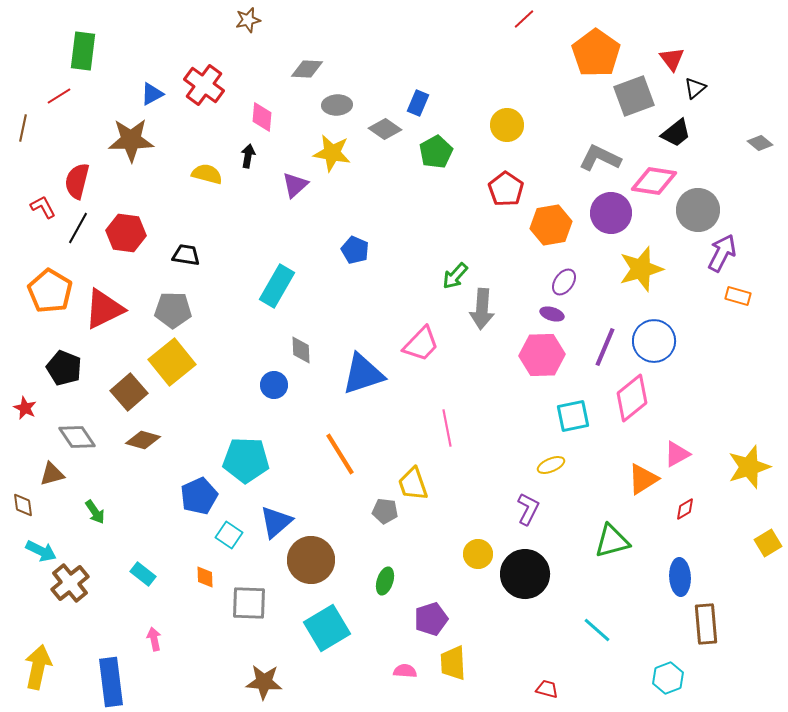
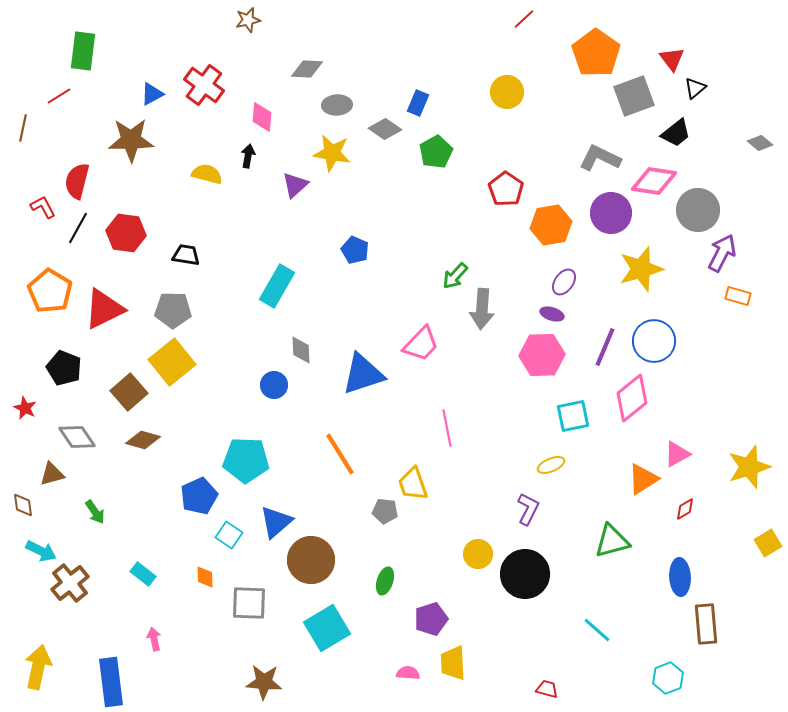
yellow circle at (507, 125): moved 33 px up
pink semicircle at (405, 671): moved 3 px right, 2 px down
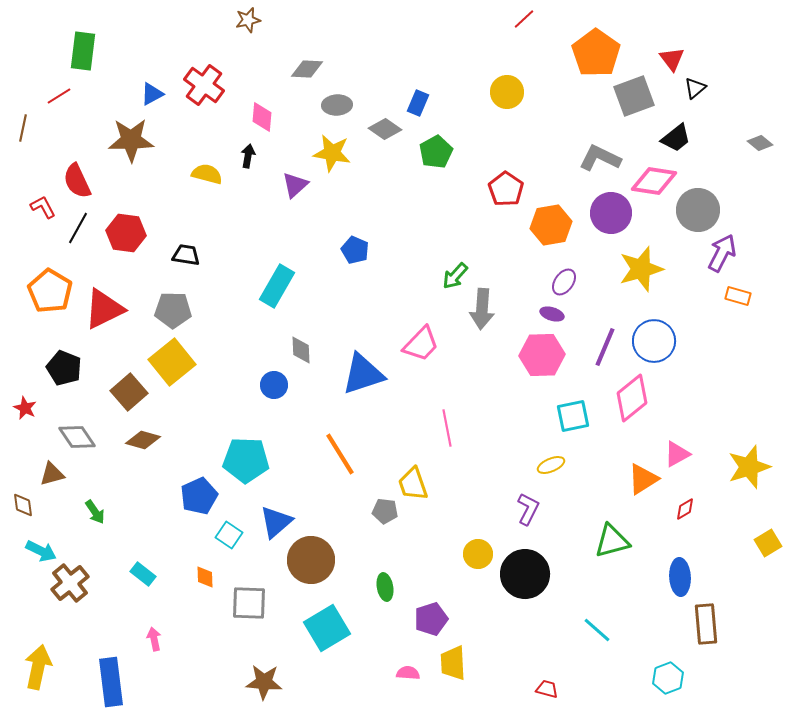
black trapezoid at (676, 133): moved 5 px down
red semicircle at (77, 181): rotated 39 degrees counterclockwise
green ellipse at (385, 581): moved 6 px down; rotated 28 degrees counterclockwise
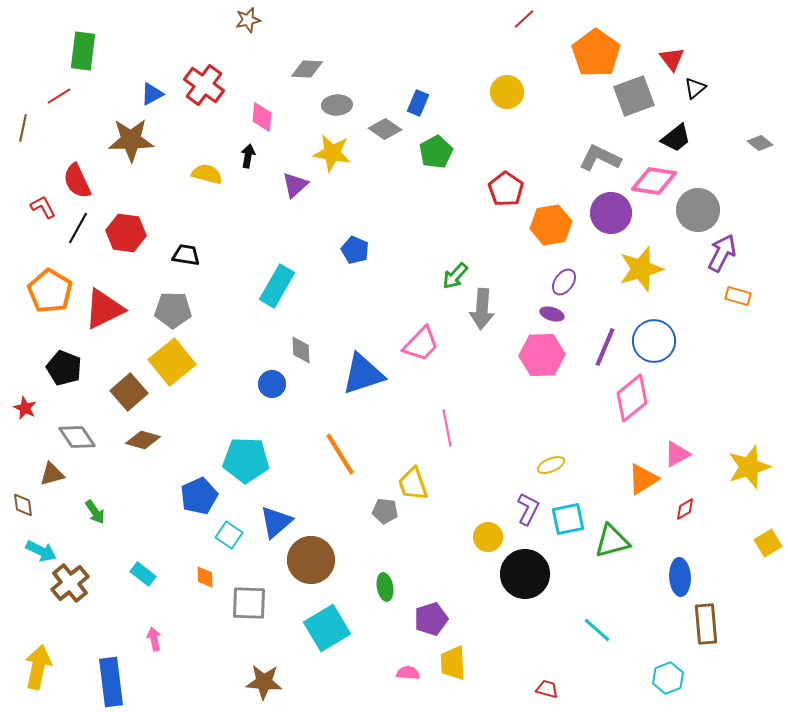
blue circle at (274, 385): moved 2 px left, 1 px up
cyan square at (573, 416): moved 5 px left, 103 px down
yellow circle at (478, 554): moved 10 px right, 17 px up
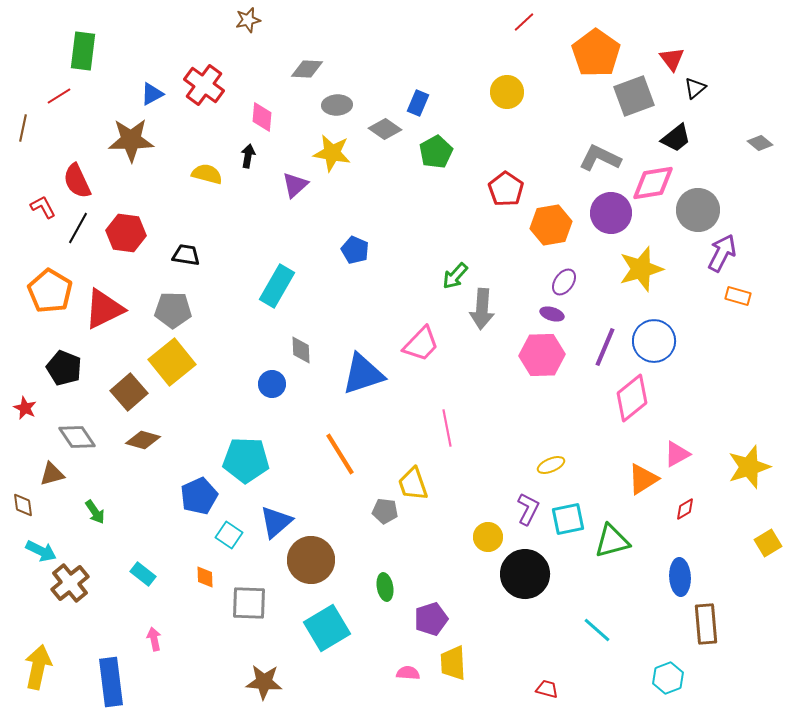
red line at (524, 19): moved 3 px down
pink diamond at (654, 181): moved 1 px left, 2 px down; rotated 18 degrees counterclockwise
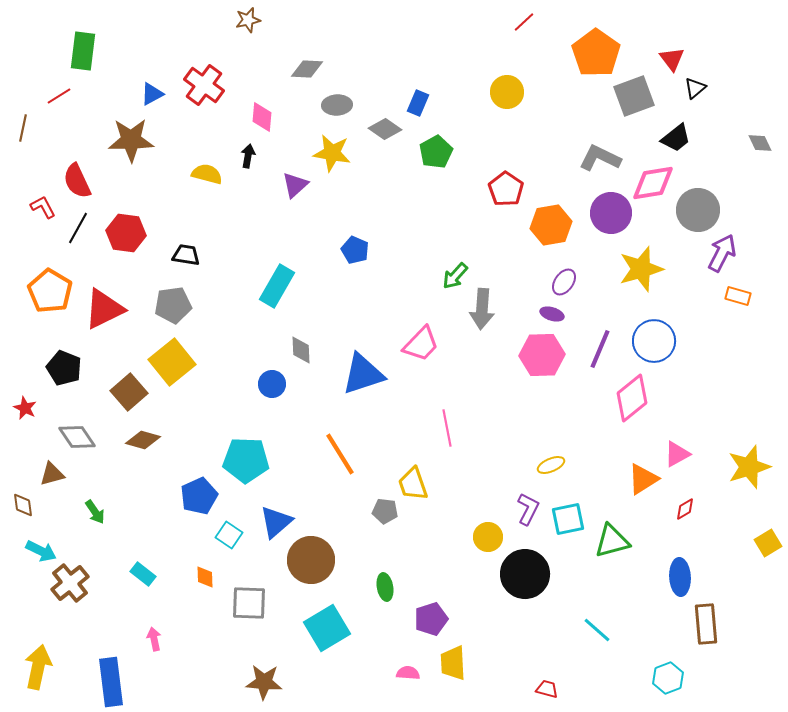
gray diamond at (760, 143): rotated 25 degrees clockwise
gray pentagon at (173, 310): moved 5 px up; rotated 9 degrees counterclockwise
purple line at (605, 347): moved 5 px left, 2 px down
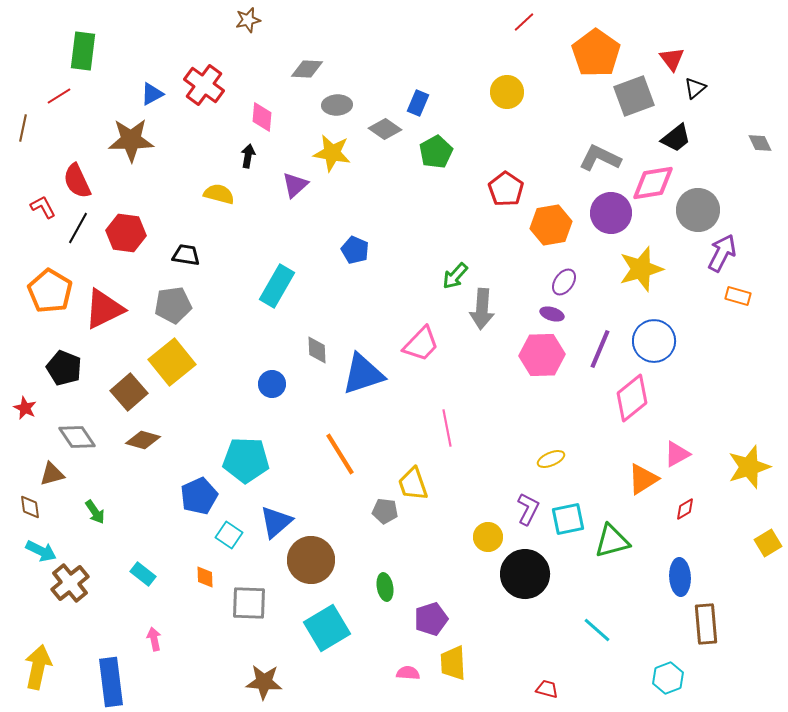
yellow semicircle at (207, 174): moved 12 px right, 20 px down
gray diamond at (301, 350): moved 16 px right
yellow ellipse at (551, 465): moved 6 px up
brown diamond at (23, 505): moved 7 px right, 2 px down
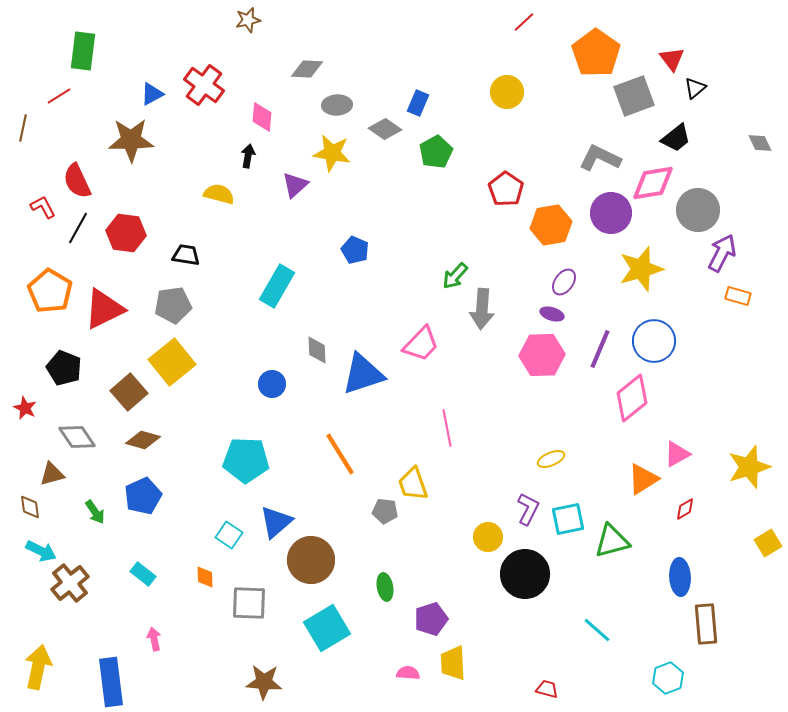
blue pentagon at (199, 496): moved 56 px left
